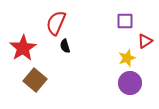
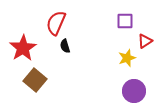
purple circle: moved 4 px right, 8 px down
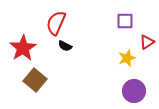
red triangle: moved 2 px right, 1 px down
black semicircle: rotated 48 degrees counterclockwise
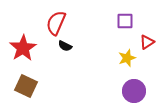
brown square: moved 9 px left, 6 px down; rotated 15 degrees counterclockwise
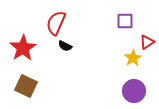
yellow star: moved 6 px right; rotated 12 degrees counterclockwise
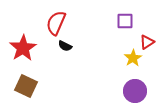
purple circle: moved 1 px right
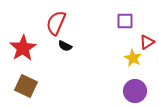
yellow star: rotated 12 degrees counterclockwise
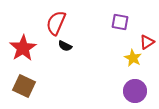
purple square: moved 5 px left, 1 px down; rotated 12 degrees clockwise
brown square: moved 2 px left
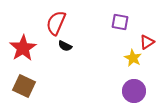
purple circle: moved 1 px left
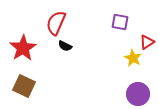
purple circle: moved 4 px right, 3 px down
